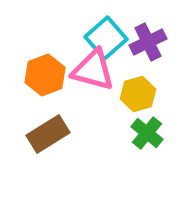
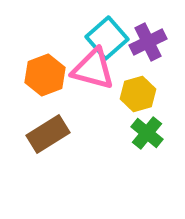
cyan square: moved 1 px right
pink triangle: moved 1 px up
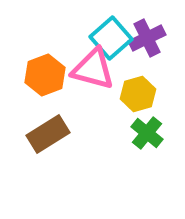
cyan square: moved 4 px right
purple cross: moved 1 px left, 4 px up
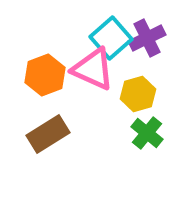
pink triangle: rotated 9 degrees clockwise
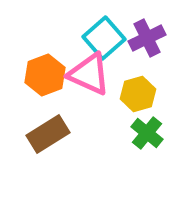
cyan square: moved 7 px left
pink triangle: moved 4 px left, 5 px down
